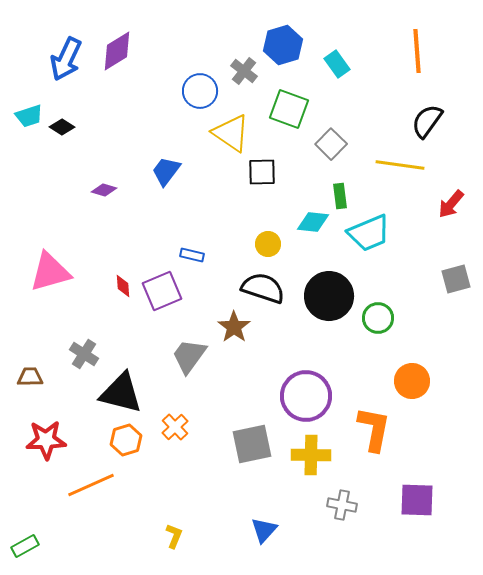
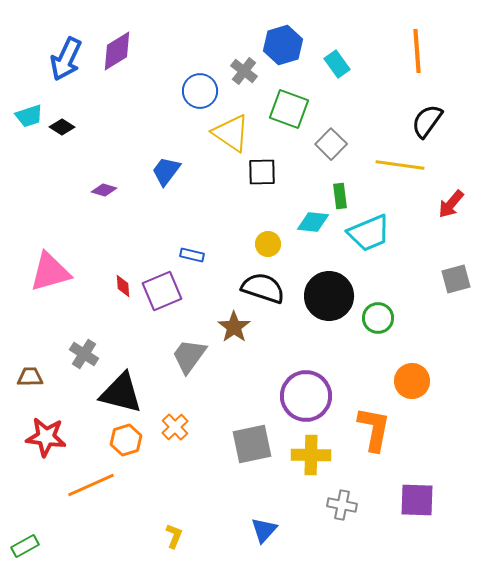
red star at (46, 440): moved 3 px up; rotated 9 degrees clockwise
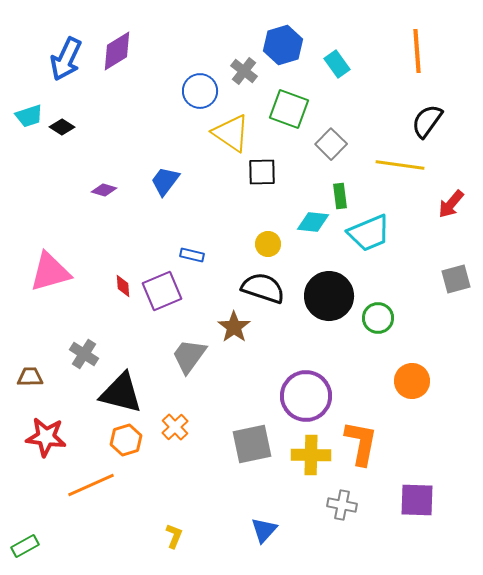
blue trapezoid at (166, 171): moved 1 px left, 10 px down
orange L-shape at (374, 429): moved 13 px left, 14 px down
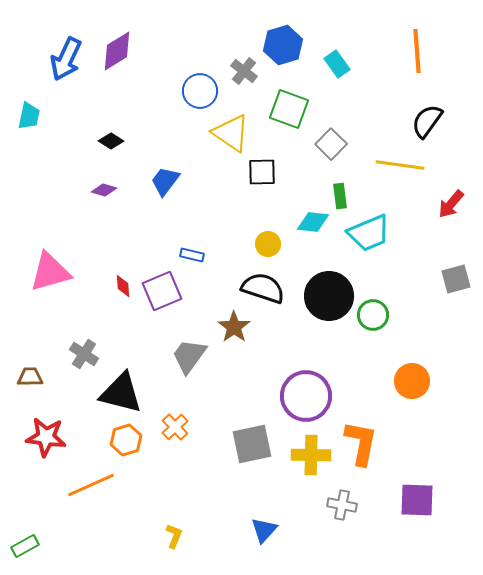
cyan trapezoid at (29, 116): rotated 60 degrees counterclockwise
black diamond at (62, 127): moved 49 px right, 14 px down
green circle at (378, 318): moved 5 px left, 3 px up
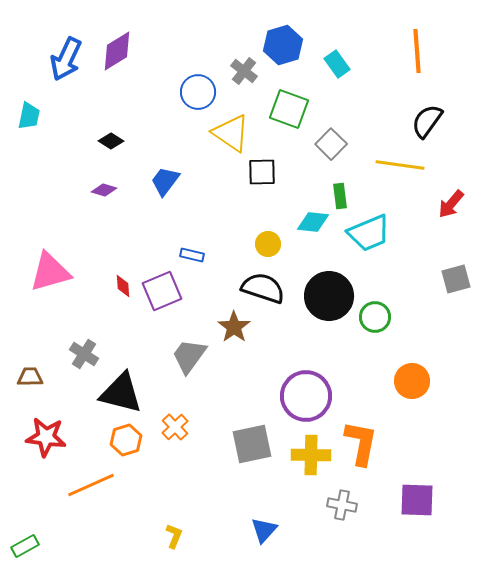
blue circle at (200, 91): moved 2 px left, 1 px down
green circle at (373, 315): moved 2 px right, 2 px down
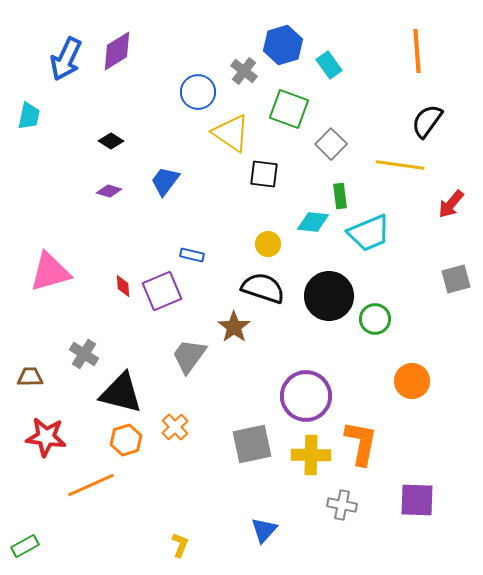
cyan rectangle at (337, 64): moved 8 px left, 1 px down
black square at (262, 172): moved 2 px right, 2 px down; rotated 8 degrees clockwise
purple diamond at (104, 190): moved 5 px right, 1 px down
green circle at (375, 317): moved 2 px down
yellow L-shape at (174, 536): moved 6 px right, 9 px down
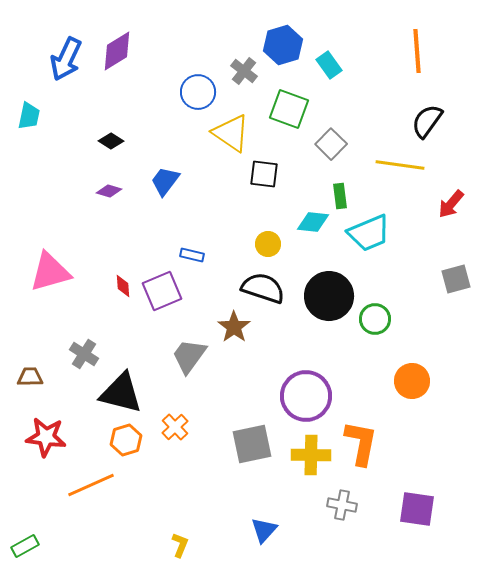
purple square at (417, 500): moved 9 px down; rotated 6 degrees clockwise
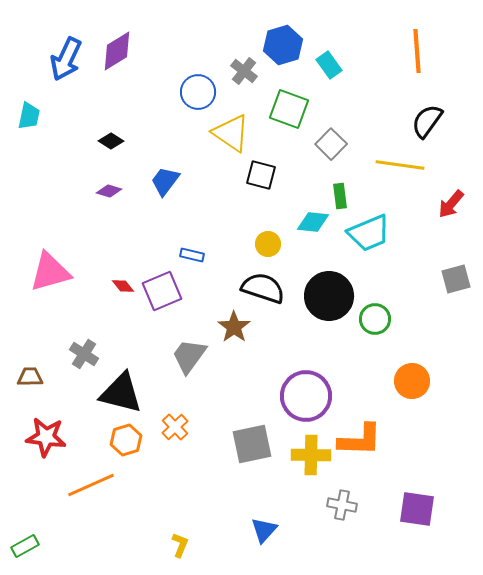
black square at (264, 174): moved 3 px left, 1 px down; rotated 8 degrees clockwise
red diamond at (123, 286): rotated 35 degrees counterclockwise
orange L-shape at (361, 443): moved 1 px left, 3 px up; rotated 81 degrees clockwise
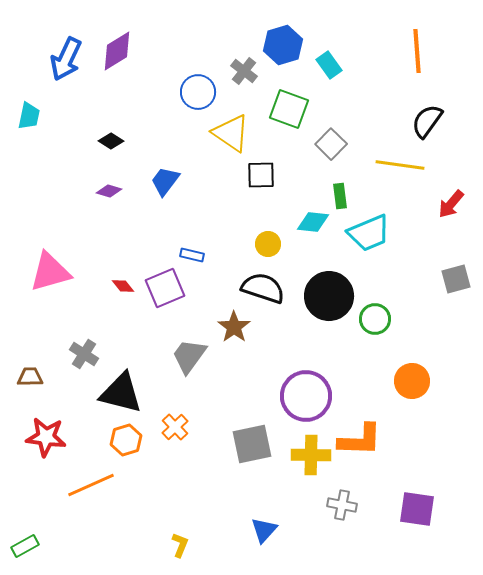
black square at (261, 175): rotated 16 degrees counterclockwise
purple square at (162, 291): moved 3 px right, 3 px up
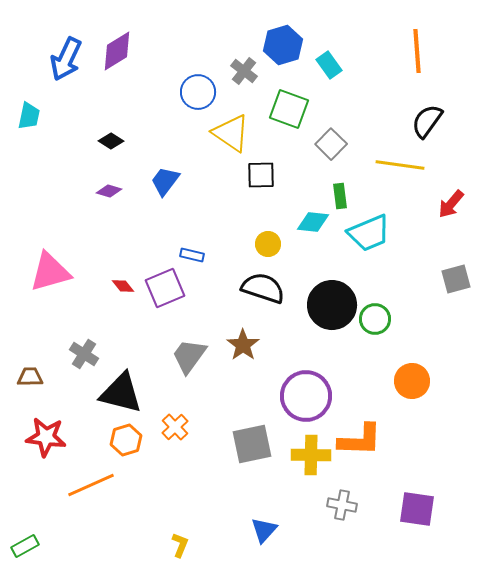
black circle at (329, 296): moved 3 px right, 9 px down
brown star at (234, 327): moved 9 px right, 18 px down
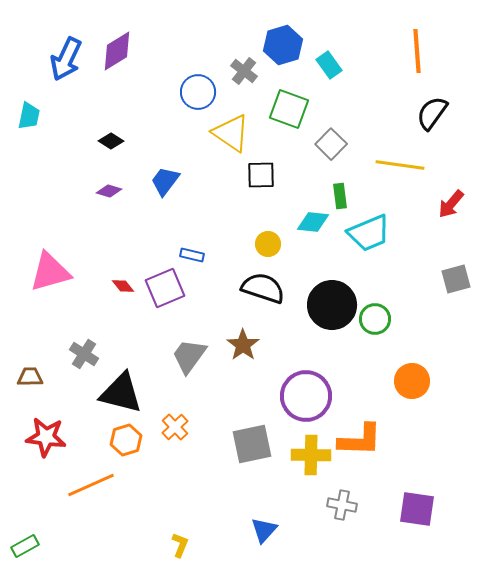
black semicircle at (427, 121): moved 5 px right, 8 px up
